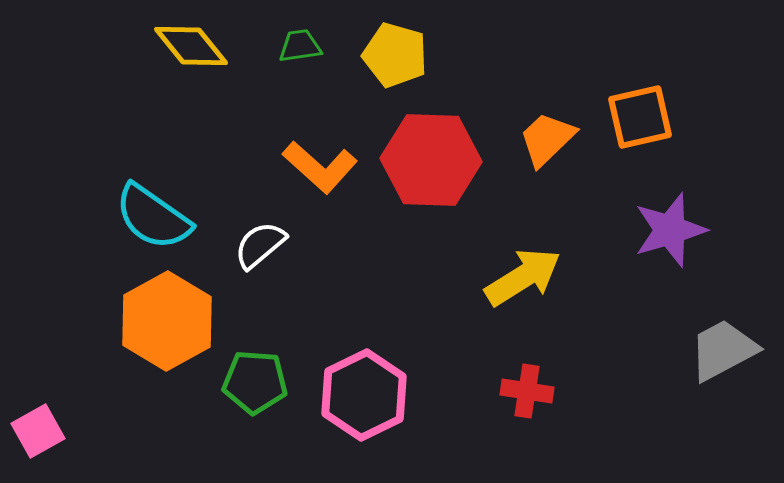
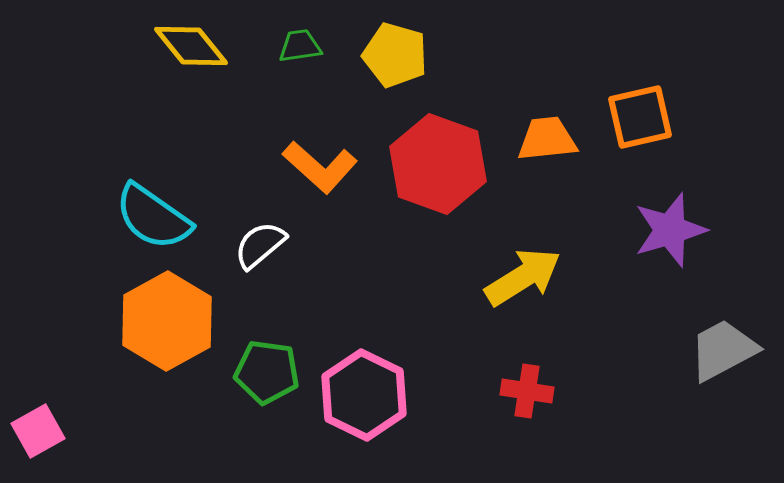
orange trapezoid: rotated 38 degrees clockwise
red hexagon: moved 7 px right, 4 px down; rotated 18 degrees clockwise
green pentagon: moved 12 px right, 10 px up; rotated 4 degrees clockwise
pink hexagon: rotated 8 degrees counterclockwise
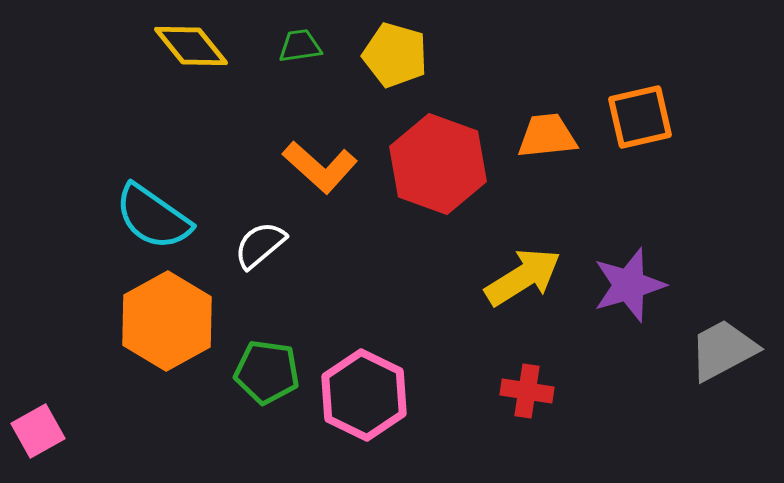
orange trapezoid: moved 3 px up
purple star: moved 41 px left, 55 px down
